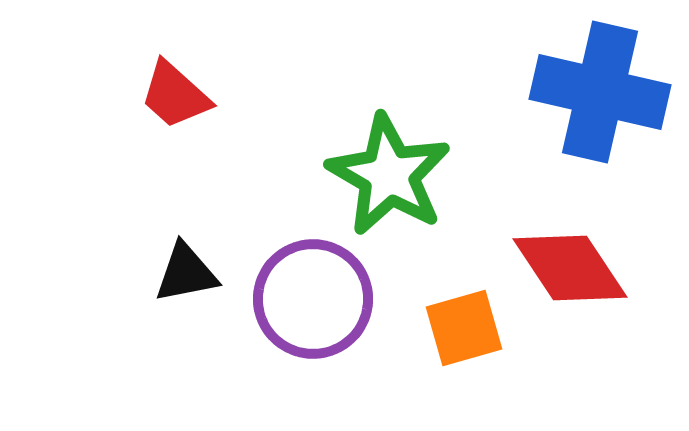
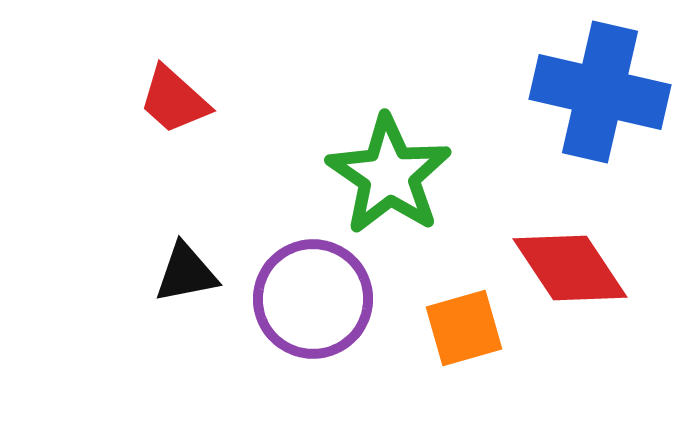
red trapezoid: moved 1 px left, 5 px down
green star: rotated 4 degrees clockwise
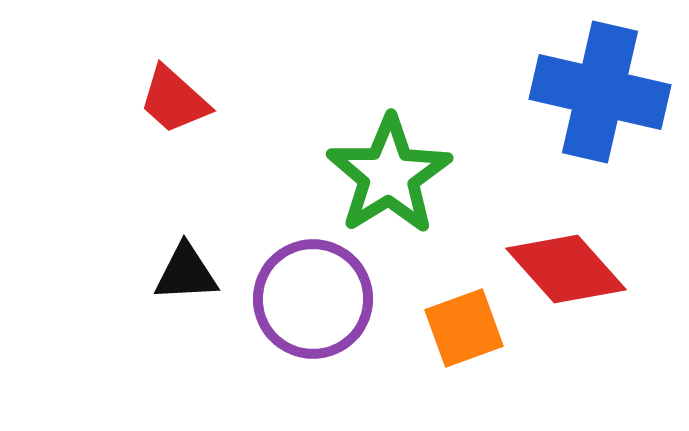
green star: rotated 6 degrees clockwise
red diamond: moved 4 px left, 1 px down; rotated 8 degrees counterclockwise
black triangle: rotated 8 degrees clockwise
orange square: rotated 4 degrees counterclockwise
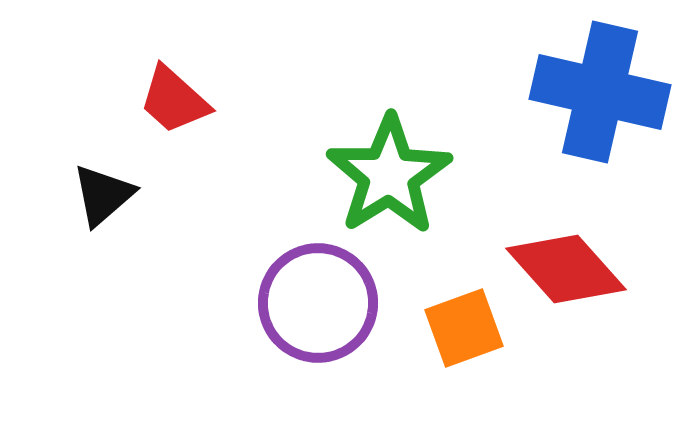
black triangle: moved 83 px left, 78 px up; rotated 38 degrees counterclockwise
purple circle: moved 5 px right, 4 px down
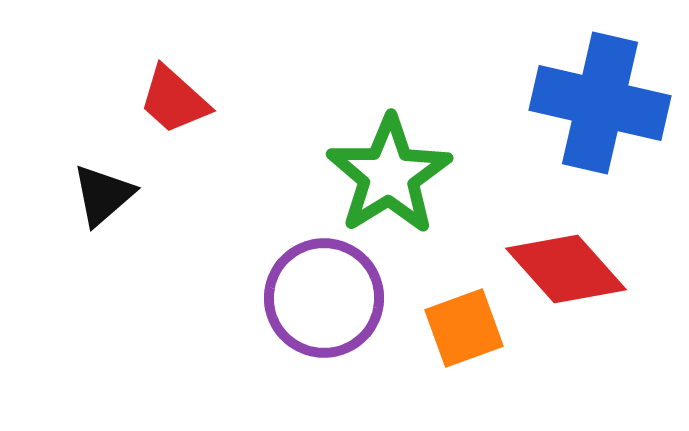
blue cross: moved 11 px down
purple circle: moved 6 px right, 5 px up
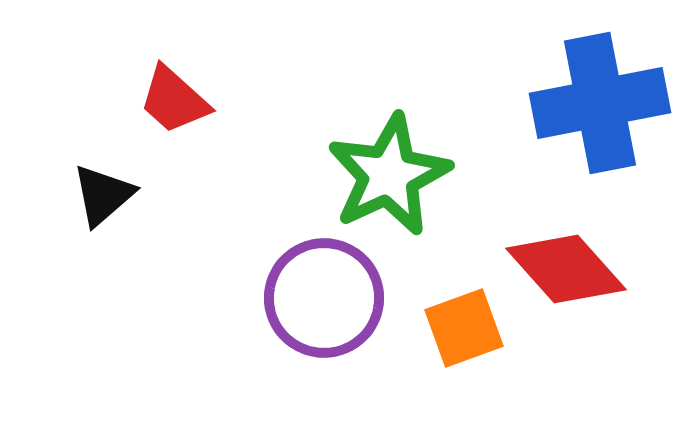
blue cross: rotated 24 degrees counterclockwise
green star: rotated 7 degrees clockwise
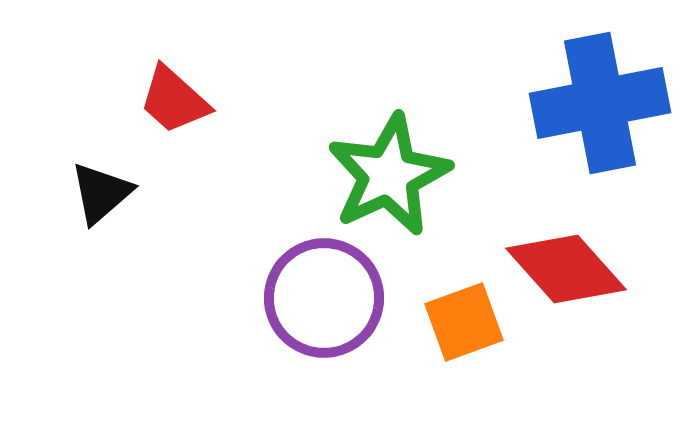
black triangle: moved 2 px left, 2 px up
orange square: moved 6 px up
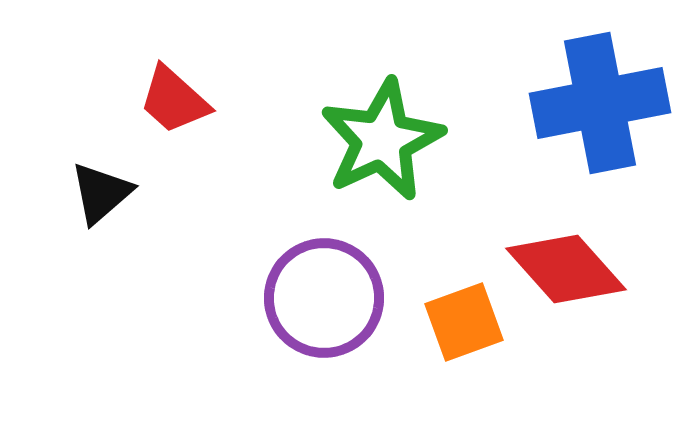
green star: moved 7 px left, 35 px up
